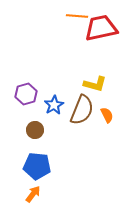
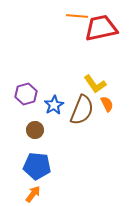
yellow L-shape: rotated 40 degrees clockwise
orange semicircle: moved 11 px up
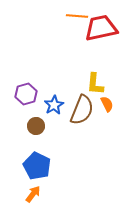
yellow L-shape: rotated 40 degrees clockwise
brown circle: moved 1 px right, 4 px up
blue pentagon: rotated 20 degrees clockwise
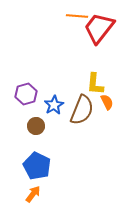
red trapezoid: moved 2 px left; rotated 40 degrees counterclockwise
orange semicircle: moved 2 px up
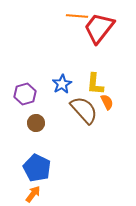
purple hexagon: moved 1 px left
blue star: moved 8 px right, 21 px up
brown semicircle: moved 2 px right; rotated 64 degrees counterclockwise
brown circle: moved 3 px up
blue pentagon: moved 2 px down
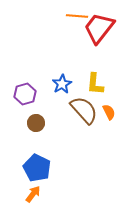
orange semicircle: moved 2 px right, 10 px down
